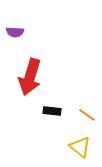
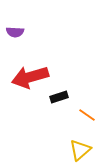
red arrow: rotated 57 degrees clockwise
black rectangle: moved 7 px right, 14 px up; rotated 24 degrees counterclockwise
yellow triangle: moved 3 px down; rotated 40 degrees clockwise
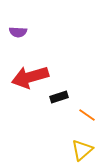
purple semicircle: moved 3 px right
yellow triangle: moved 2 px right
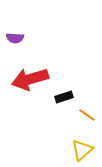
purple semicircle: moved 3 px left, 6 px down
red arrow: moved 2 px down
black rectangle: moved 5 px right
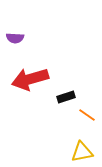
black rectangle: moved 2 px right
yellow triangle: moved 2 px down; rotated 30 degrees clockwise
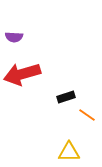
purple semicircle: moved 1 px left, 1 px up
red arrow: moved 8 px left, 5 px up
yellow triangle: moved 13 px left; rotated 10 degrees clockwise
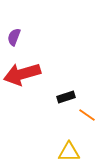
purple semicircle: rotated 108 degrees clockwise
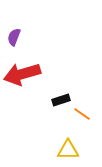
black rectangle: moved 5 px left, 3 px down
orange line: moved 5 px left, 1 px up
yellow triangle: moved 1 px left, 2 px up
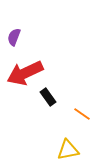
red arrow: moved 3 px right, 1 px up; rotated 9 degrees counterclockwise
black rectangle: moved 13 px left, 3 px up; rotated 72 degrees clockwise
yellow triangle: rotated 10 degrees counterclockwise
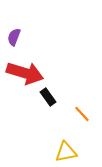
red arrow: rotated 138 degrees counterclockwise
orange line: rotated 12 degrees clockwise
yellow triangle: moved 2 px left, 2 px down
